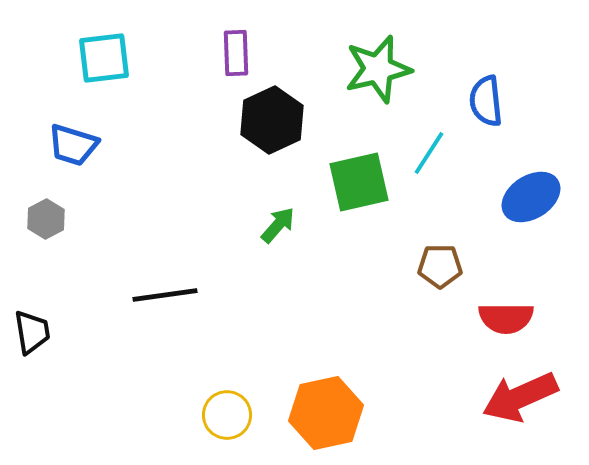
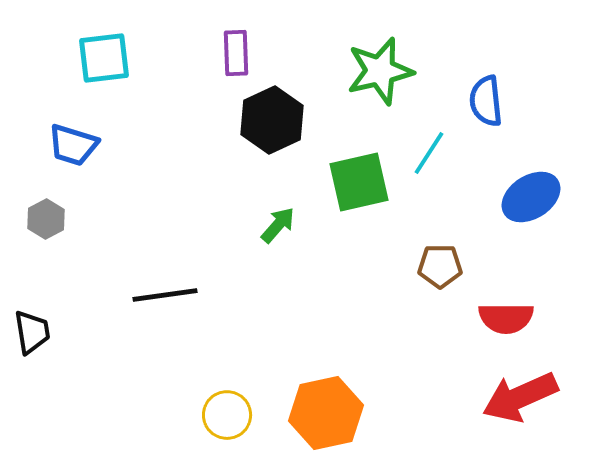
green star: moved 2 px right, 2 px down
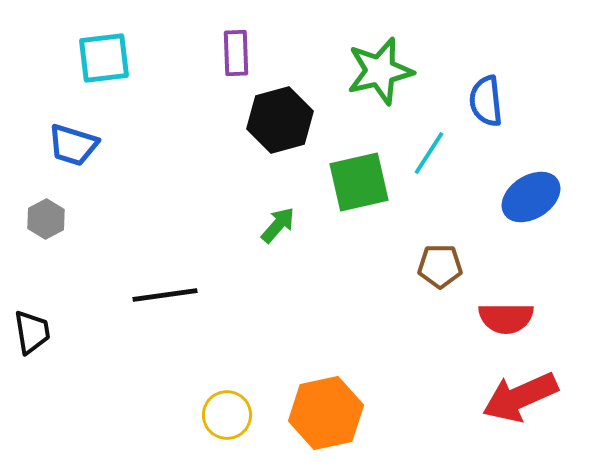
black hexagon: moved 8 px right; rotated 10 degrees clockwise
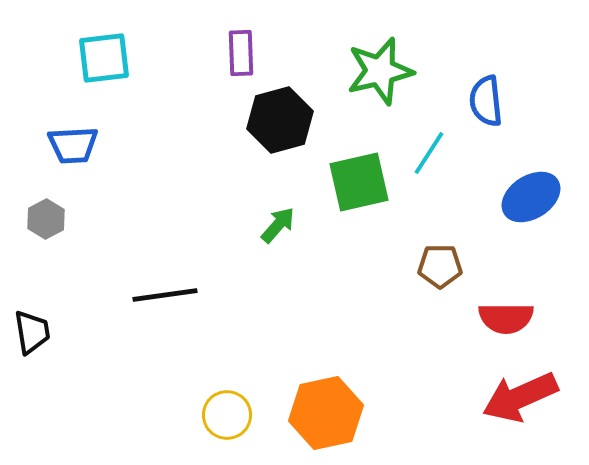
purple rectangle: moved 5 px right
blue trapezoid: rotated 20 degrees counterclockwise
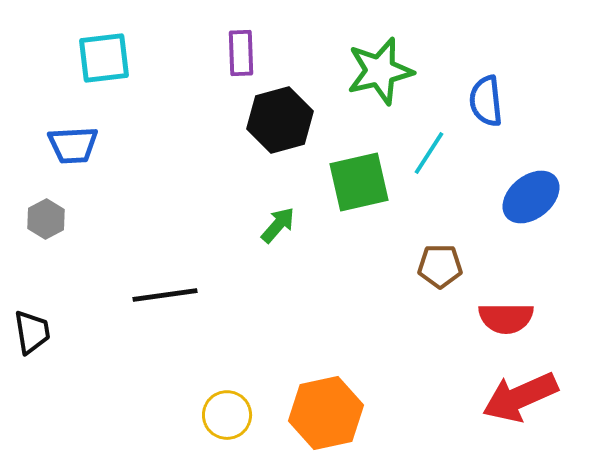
blue ellipse: rotated 6 degrees counterclockwise
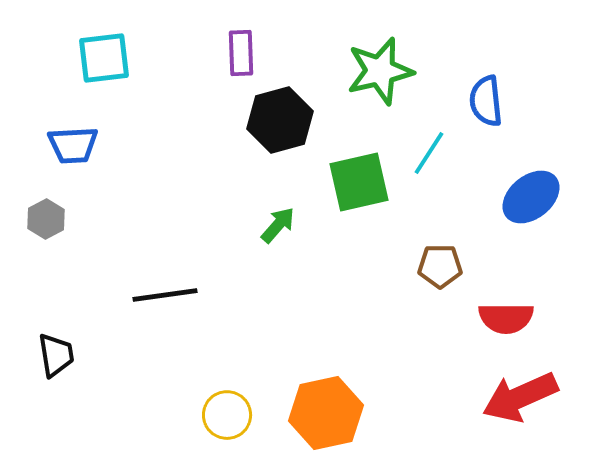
black trapezoid: moved 24 px right, 23 px down
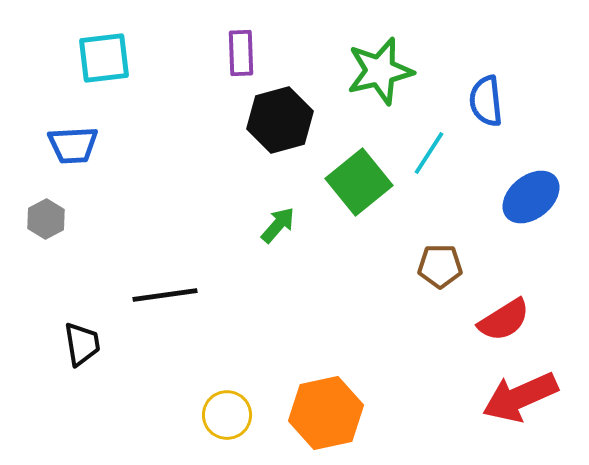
green square: rotated 26 degrees counterclockwise
red semicircle: moved 2 px left, 2 px down; rotated 32 degrees counterclockwise
black trapezoid: moved 26 px right, 11 px up
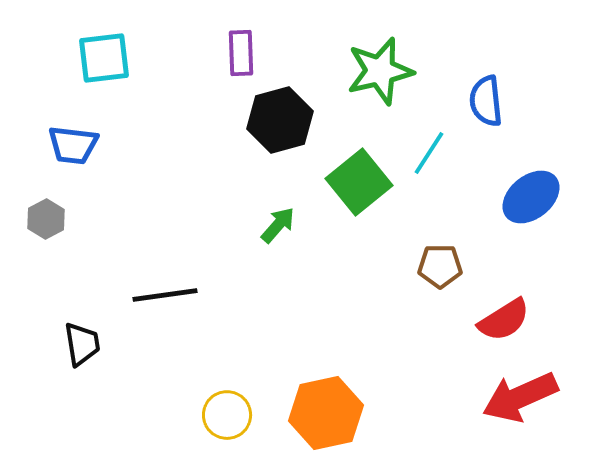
blue trapezoid: rotated 10 degrees clockwise
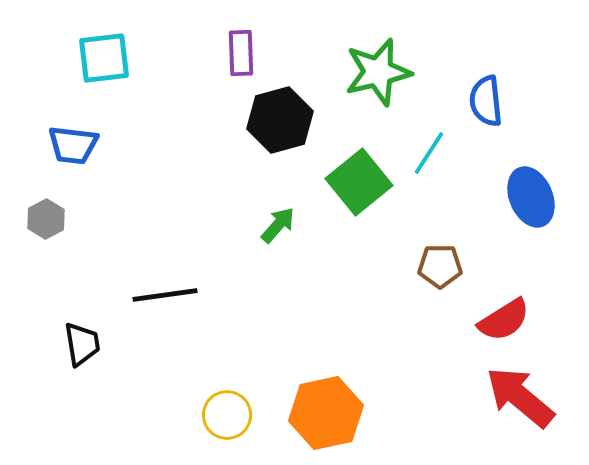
green star: moved 2 px left, 1 px down
blue ellipse: rotated 74 degrees counterclockwise
red arrow: rotated 64 degrees clockwise
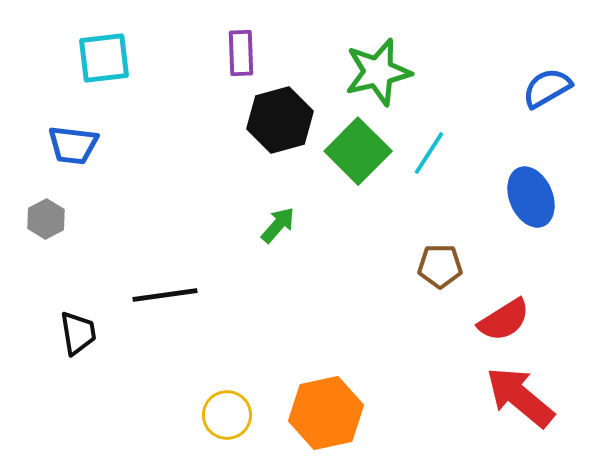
blue semicircle: moved 61 px right, 13 px up; rotated 66 degrees clockwise
green square: moved 1 px left, 31 px up; rotated 6 degrees counterclockwise
black trapezoid: moved 4 px left, 11 px up
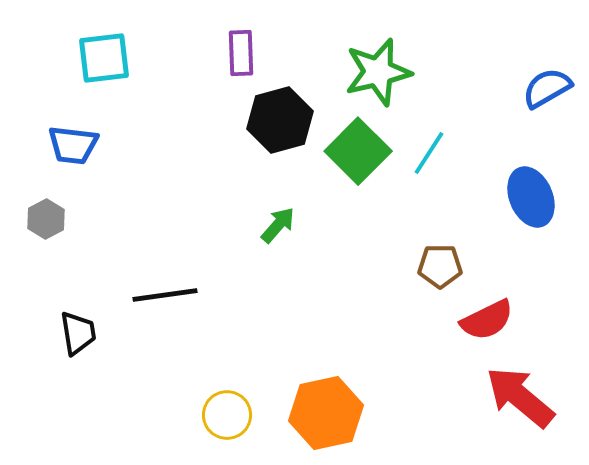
red semicircle: moved 17 px left; rotated 6 degrees clockwise
